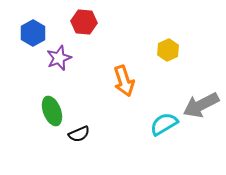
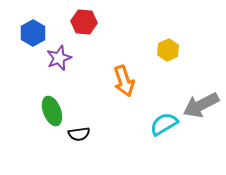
black semicircle: rotated 15 degrees clockwise
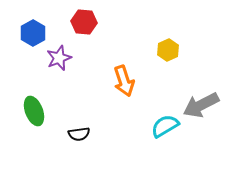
green ellipse: moved 18 px left
cyan semicircle: moved 1 px right, 2 px down
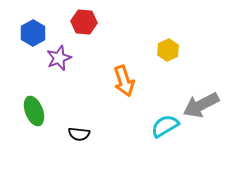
black semicircle: rotated 15 degrees clockwise
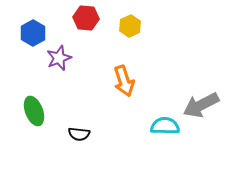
red hexagon: moved 2 px right, 4 px up
yellow hexagon: moved 38 px left, 24 px up
cyan semicircle: rotated 32 degrees clockwise
